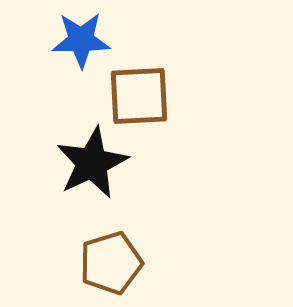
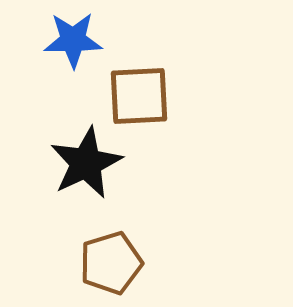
blue star: moved 8 px left
black star: moved 6 px left
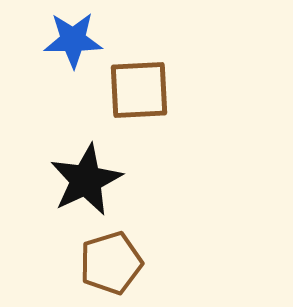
brown square: moved 6 px up
black star: moved 17 px down
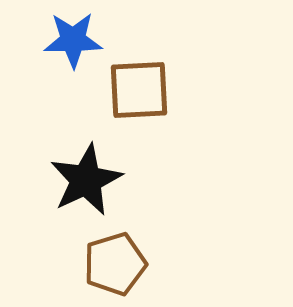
brown pentagon: moved 4 px right, 1 px down
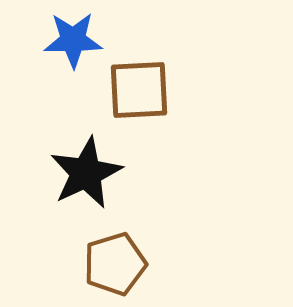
black star: moved 7 px up
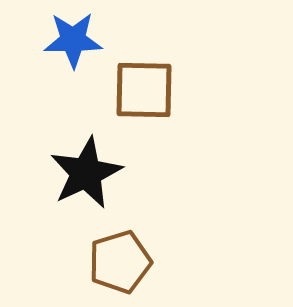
brown square: moved 5 px right; rotated 4 degrees clockwise
brown pentagon: moved 5 px right, 2 px up
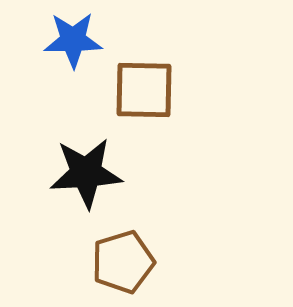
black star: rotated 22 degrees clockwise
brown pentagon: moved 3 px right
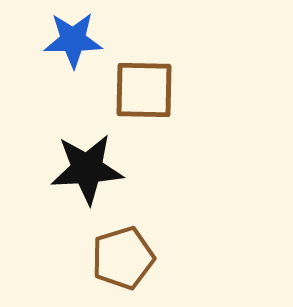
black star: moved 1 px right, 4 px up
brown pentagon: moved 4 px up
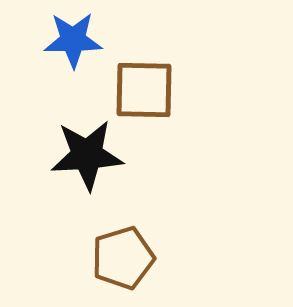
black star: moved 14 px up
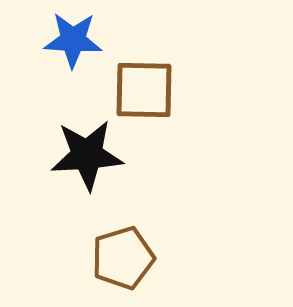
blue star: rotated 4 degrees clockwise
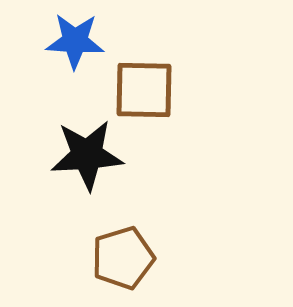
blue star: moved 2 px right, 1 px down
